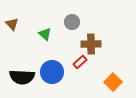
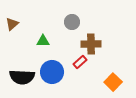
brown triangle: rotated 32 degrees clockwise
green triangle: moved 2 px left, 7 px down; rotated 40 degrees counterclockwise
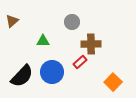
brown triangle: moved 3 px up
black semicircle: moved 1 px up; rotated 50 degrees counterclockwise
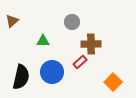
black semicircle: moved 1 px left, 1 px down; rotated 30 degrees counterclockwise
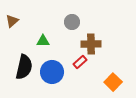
black semicircle: moved 3 px right, 10 px up
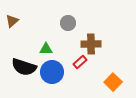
gray circle: moved 4 px left, 1 px down
green triangle: moved 3 px right, 8 px down
black semicircle: rotated 95 degrees clockwise
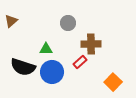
brown triangle: moved 1 px left
black semicircle: moved 1 px left
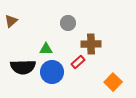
red rectangle: moved 2 px left
black semicircle: rotated 20 degrees counterclockwise
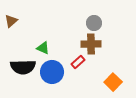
gray circle: moved 26 px right
green triangle: moved 3 px left, 1 px up; rotated 24 degrees clockwise
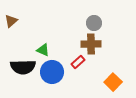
green triangle: moved 2 px down
